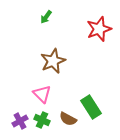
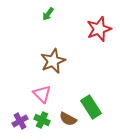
green arrow: moved 2 px right, 3 px up
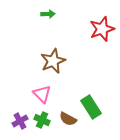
green arrow: rotated 128 degrees counterclockwise
red star: moved 3 px right
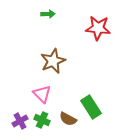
red star: moved 4 px left, 1 px up; rotated 25 degrees clockwise
